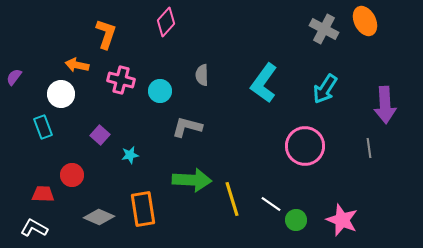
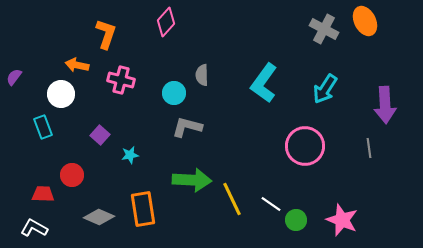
cyan circle: moved 14 px right, 2 px down
yellow line: rotated 8 degrees counterclockwise
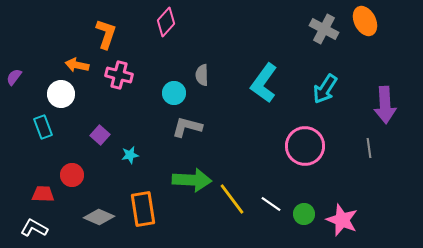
pink cross: moved 2 px left, 5 px up
yellow line: rotated 12 degrees counterclockwise
green circle: moved 8 px right, 6 px up
